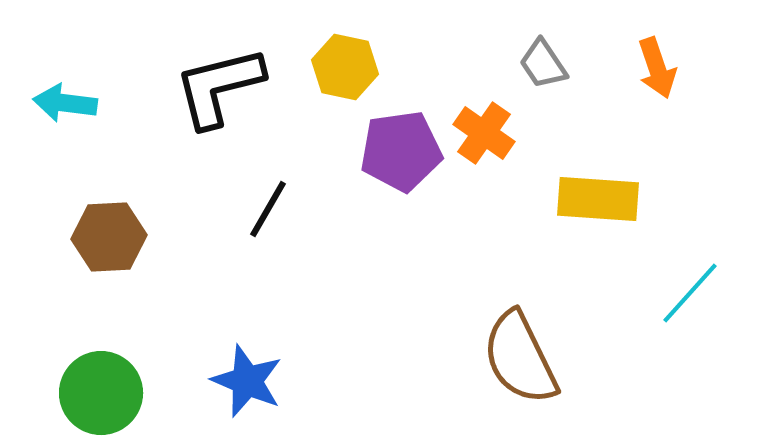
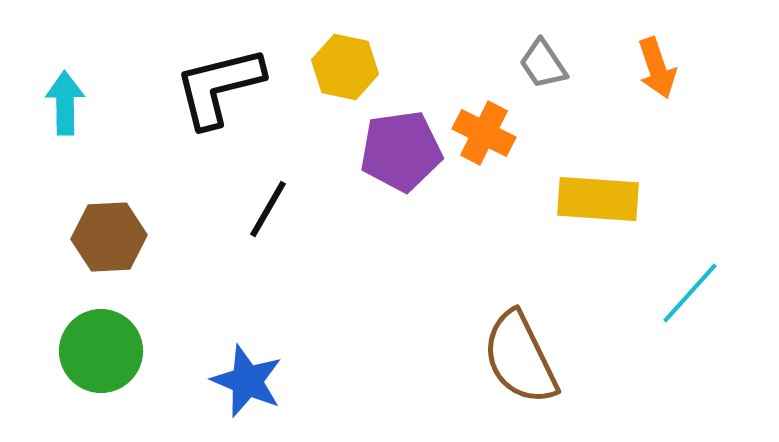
cyan arrow: rotated 82 degrees clockwise
orange cross: rotated 8 degrees counterclockwise
green circle: moved 42 px up
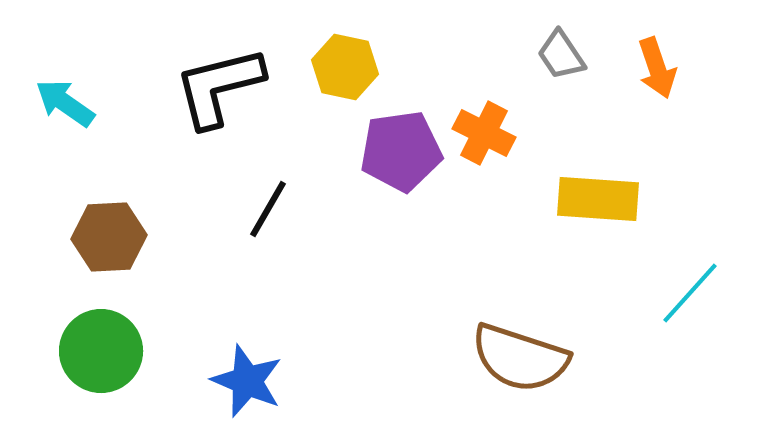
gray trapezoid: moved 18 px right, 9 px up
cyan arrow: rotated 54 degrees counterclockwise
brown semicircle: rotated 46 degrees counterclockwise
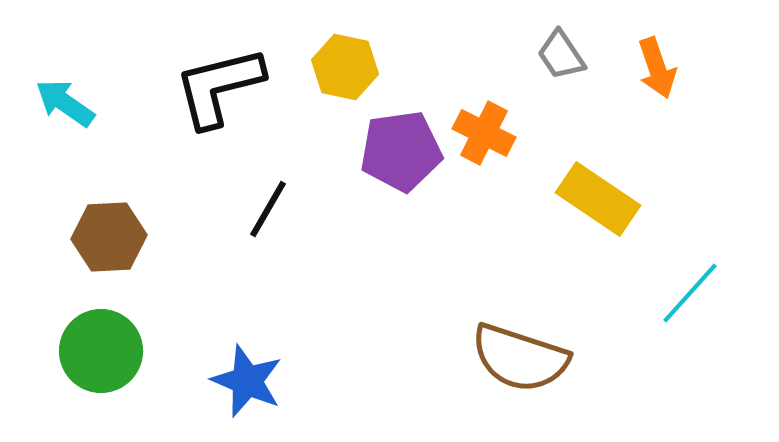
yellow rectangle: rotated 30 degrees clockwise
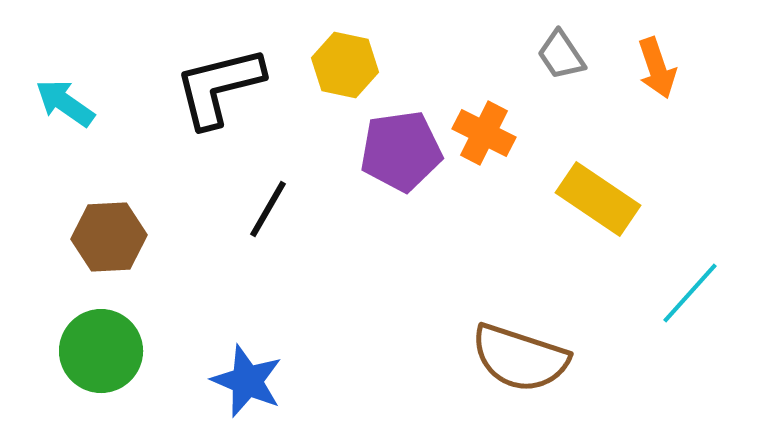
yellow hexagon: moved 2 px up
